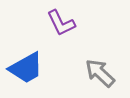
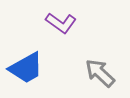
purple L-shape: rotated 28 degrees counterclockwise
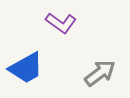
gray arrow: rotated 100 degrees clockwise
